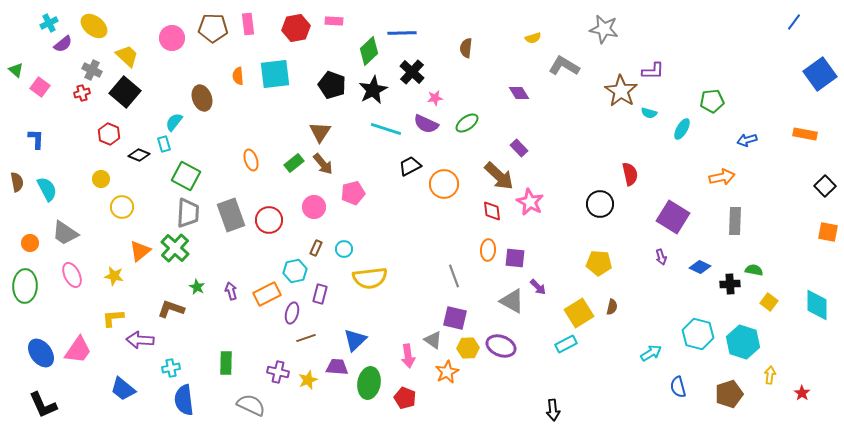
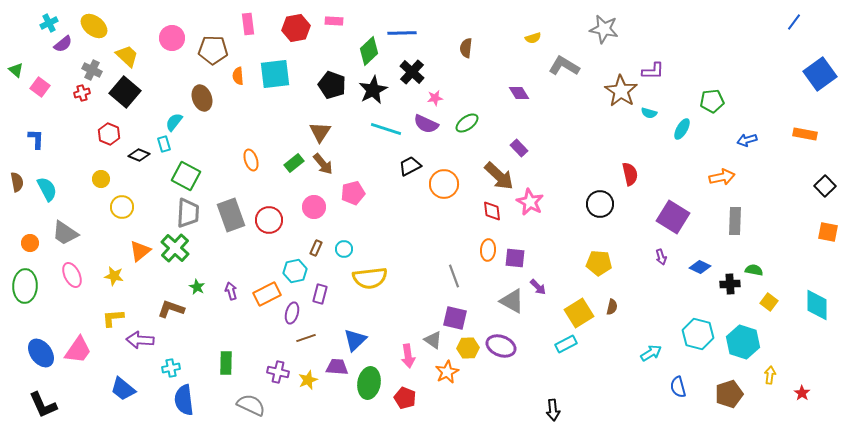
brown pentagon at (213, 28): moved 22 px down
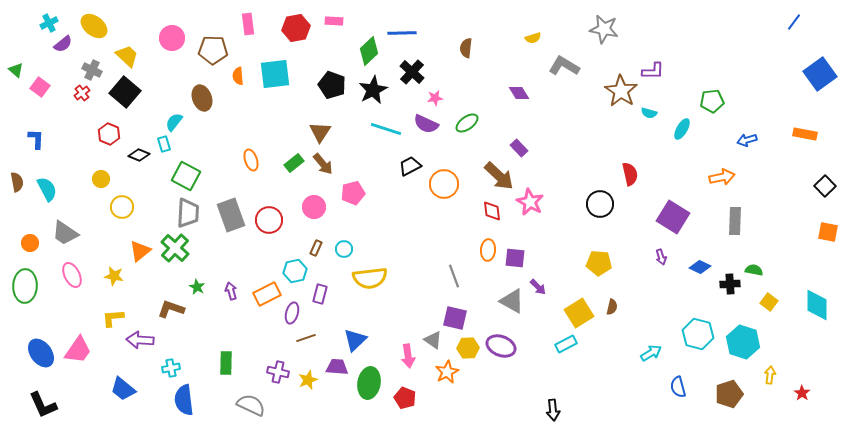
red cross at (82, 93): rotated 21 degrees counterclockwise
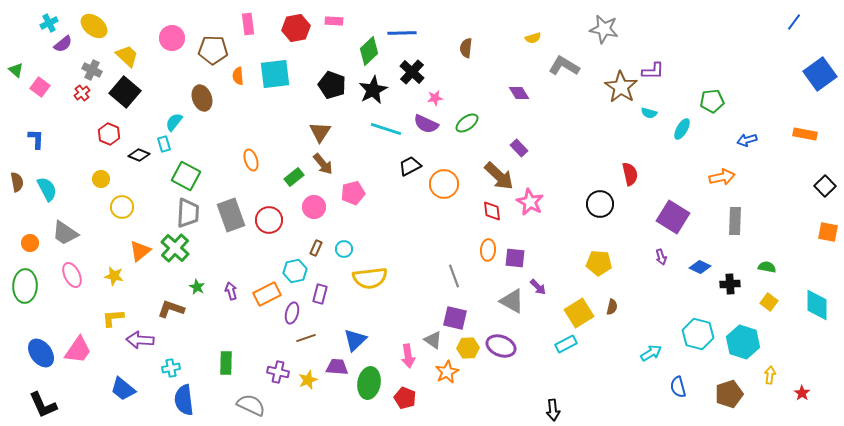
brown star at (621, 91): moved 4 px up
green rectangle at (294, 163): moved 14 px down
green semicircle at (754, 270): moved 13 px right, 3 px up
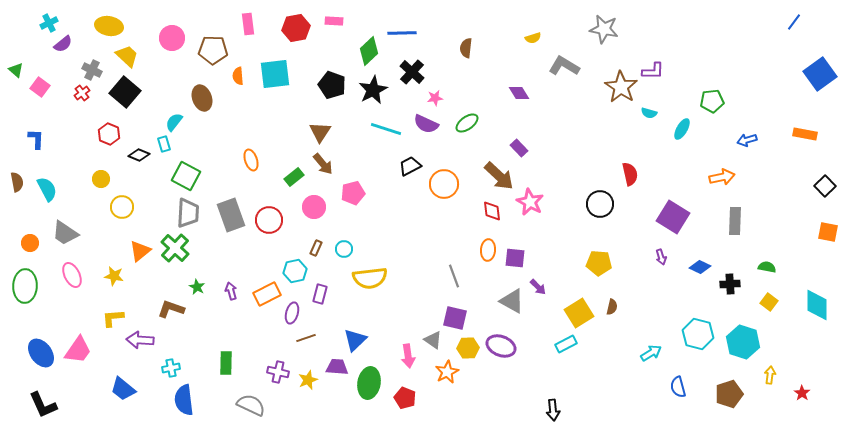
yellow ellipse at (94, 26): moved 15 px right; rotated 28 degrees counterclockwise
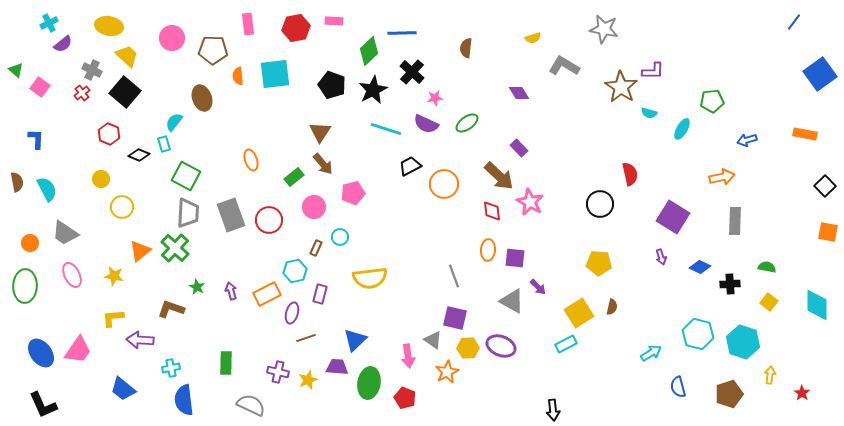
cyan circle at (344, 249): moved 4 px left, 12 px up
